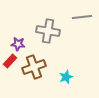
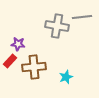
gray cross: moved 9 px right, 5 px up
brown cross: rotated 15 degrees clockwise
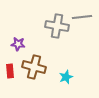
red rectangle: moved 10 px down; rotated 48 degrees counterclockwise
brown cross: rotated 20 degrees clockwise
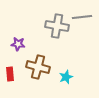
brown cross: moved 4 px right
red rectangle: moved 3 px down
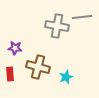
purple star: moved 3 px left, 4 px down
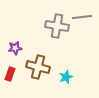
purple star: rotated 16 degrees counterclockwise
red rectangle: rotated 24 degrees clockwise
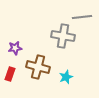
gray cross: moved 6 px right, 10 px down
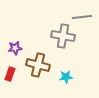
brown cross: moved 2 px up
cyan star: rotated 16 degrees clockwise
